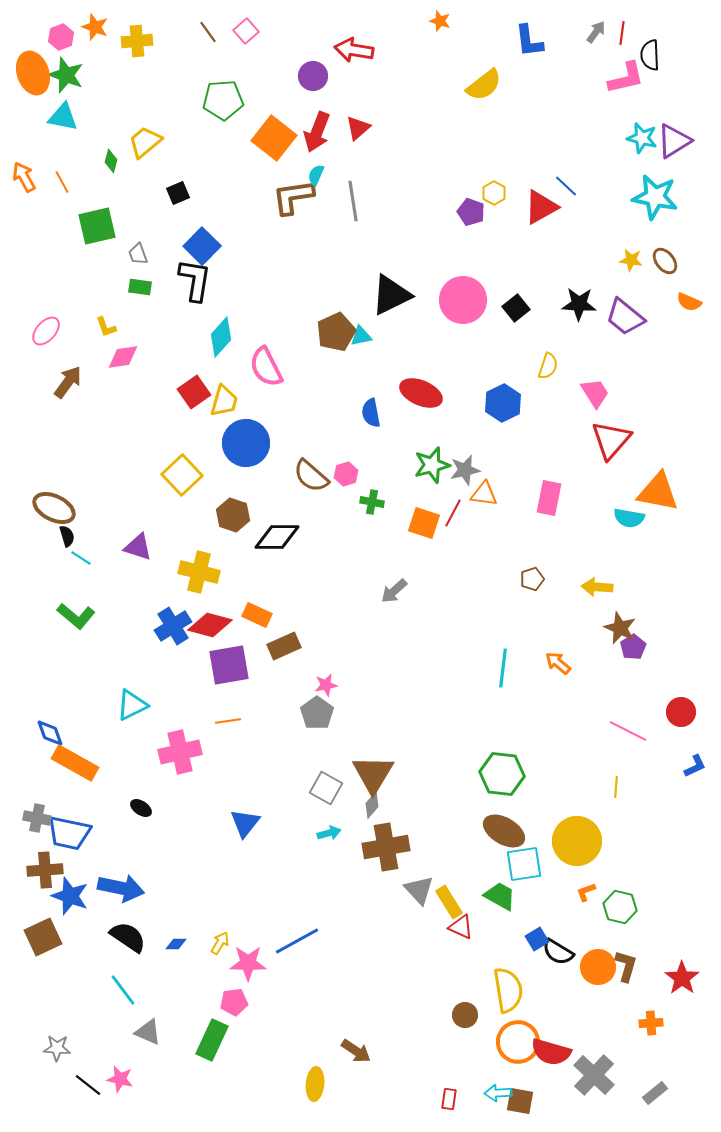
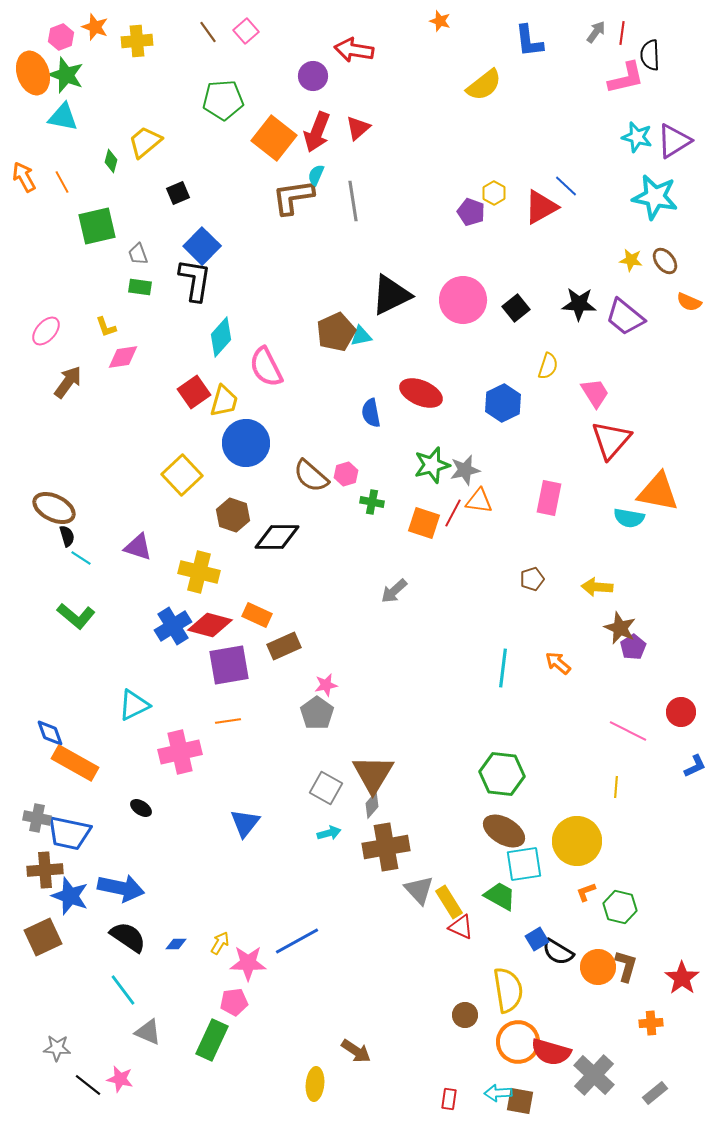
cyan star at (642, 138): moved 5 px left, 1 px up
orange triangle at (484, 494): moved 5 px left, 7 px down
cyan triangle at (132, 705): moved 2 px right
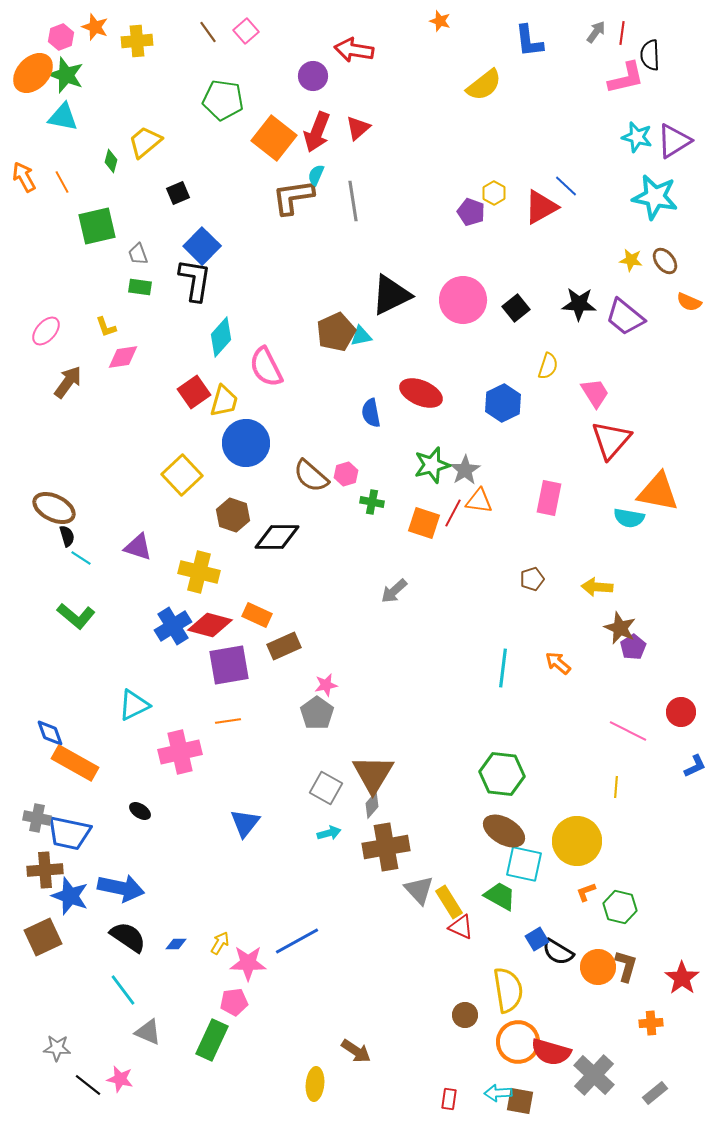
orange ellipse at (33, 73): rotated 63 degrees clockwise
green pentagon at (223, 100): rotated 12 degrees clockwise
gray star at (465, 470): rotated 20 degrees counterclockwise
black ellipse at (141, 808): moved 1 px left, 3 px down
cyan square at (524, 864): rotated 21 degrees clockwise
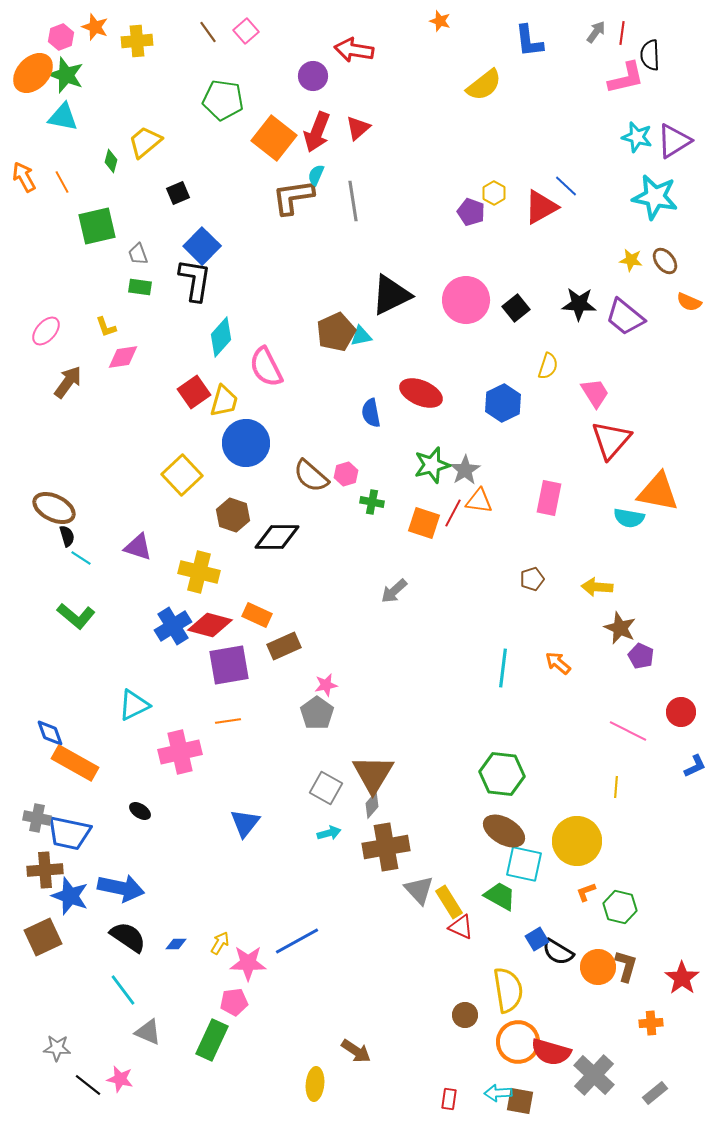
pink circle at (463, 300): moved 3 px right
purple pentagon at (633, 647): moved 8 px right, 9 px down; rotated 15 degrees counterclockwise
